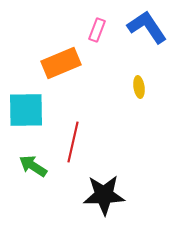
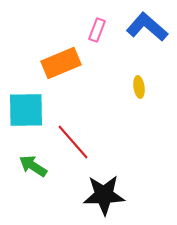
blue L-shape: rotated 15 degrees counterclockwise
red line: rotated 54 degrees counterclockwise
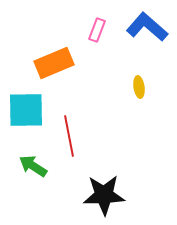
orange rectangle: moved 7 px left
red line: moved 4 px left, 6 px up; rotated 30 degrees clockwise
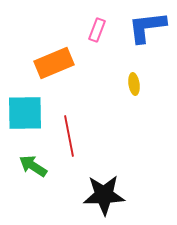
blue L-shape: rotated 48 degrees counterclockwise
yellow ellipse: moved 5 px left, 3 px up
cyan square: moved 1 px left, 3 px down
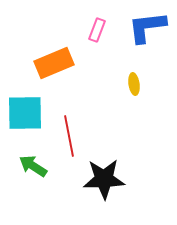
black star: moved 16 px up
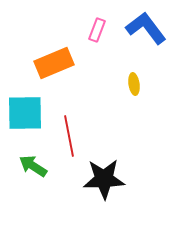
blue L-shape: moved 1 px left, 1 px down; rotated 60 degrees clockwise
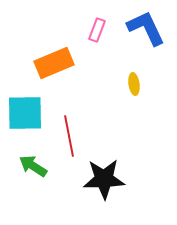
blue L-shape: rotated 12 degrees clockwise
